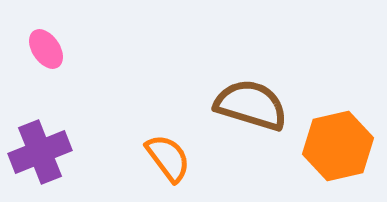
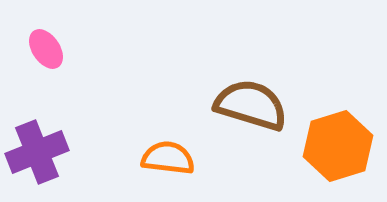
orange hexagon: rotated 4 degrees counterclockwise
purple cross: moved 3 px left
orange semicircle: rotated 46 degrees counterclockwise
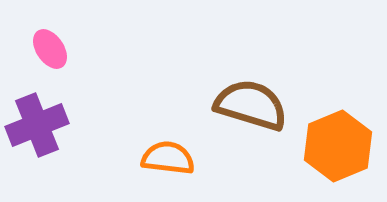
pink ellipse: moved 4 px right
orange hexagon: rotated 6 degrees counterclockwise
purple cross: moved 27 px up
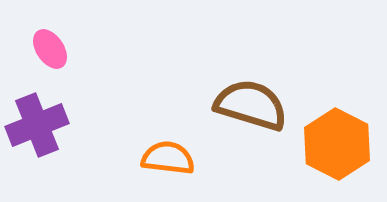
orange hexagon: moved 1 px left, 2 px up; rotated 10 degrees counterclockwise
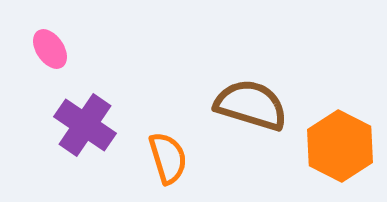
purple cross: moved 48 px right; rotated 34 degrees counterclockwise
orange hexagon: moved 3 px right, 2 px down
orange semicircle: rotated 66 degrees clockwise
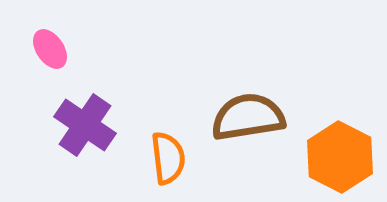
brown semicircle: moved 3 px left, 12 px down; rotated 26 degrees counterclockwise
orange hexagon: moved 11 px down
orange semicircle: rotated 10 degrees clockwise
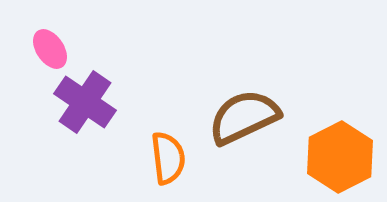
brown semicircle: moved 4 px left; rotated 16 degrees counterclockwise
purple cross: moved 23 px up
orange hexagon: rotated 6 degrees clockwise
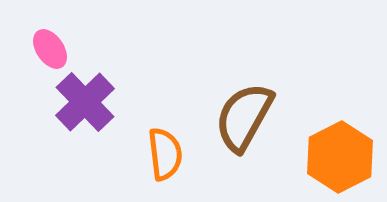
purple cross: rotated 12 degrees clockwise
brown semicircle: rotated 36 degrees counterclockwise
orange semicircle: moved 3 px left, 4 px up
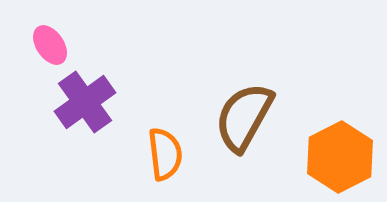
pink ellipse: moved 4 px up
purple cross: rotated 8 degrees clockwise
